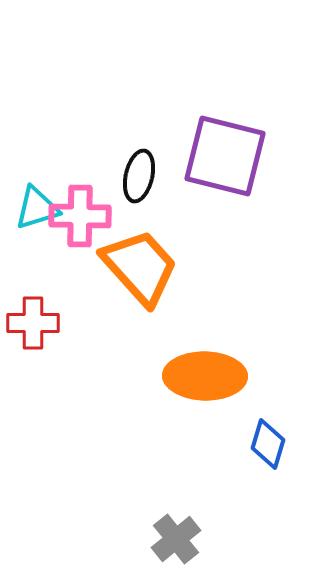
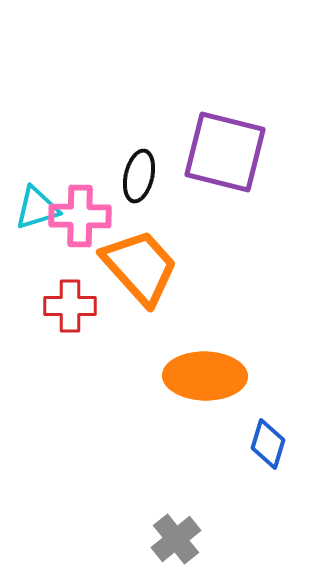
purple square: moved 4 px up
red cross: moved 37 px right, 17 px up
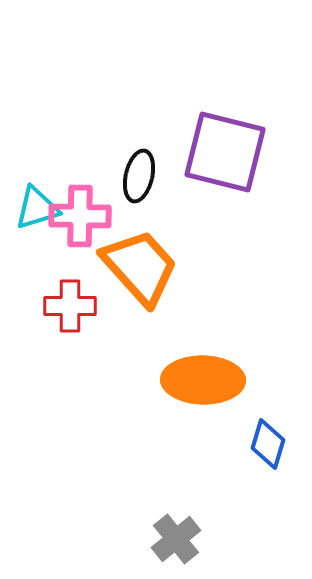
orange ellipse: moved 2 px left, 4 px down
